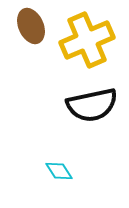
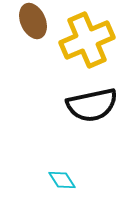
brown ellipse: moved 2 px right, 5 px up
cyan diamond: moved 3 px right, 9 px down
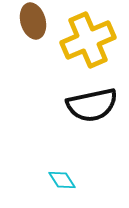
brown ellipse: rotated 8 degrees clockwise
yellow cross: moved 1 px right
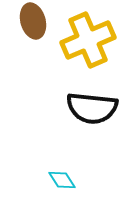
black semicircle: moved 3 px down; rotated 18 degrees clockwise
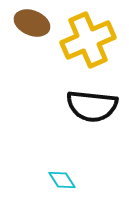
brown ellipse: moved 1 px left, 2 px down; rotated 52 degrees counterclockwise
black semicircle: moved 2 px up
